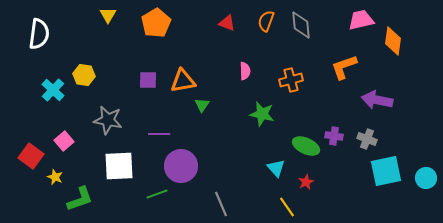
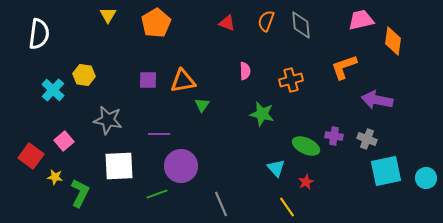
yellow star: rotated 14 degrees counterclockwise
green L-shape: moved 6 px up; rotated 44 degrees counterclockwise
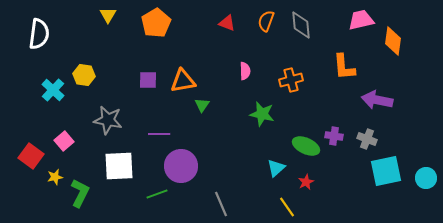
orange L-shape: rotated 76 degrees counterclockwise
cyan triangle: rotated 30 degrees clockwise
yellow star: rotated 21 degrees counterclockwise
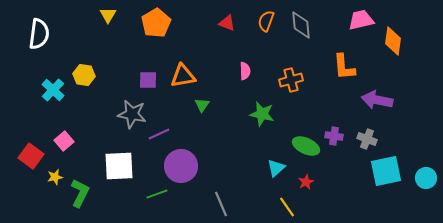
orange triangle: moved 5 px up
gray star: moved 24 px right, 6 px up
purple line: rotated 25 degrees counterclockwise
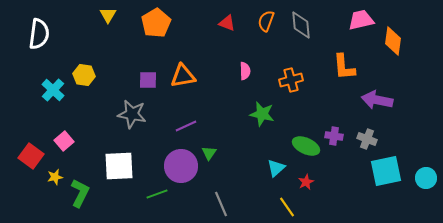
green triangle: moved 7 px right, 48 px down
purple line: moved 27 px right, 8 px up
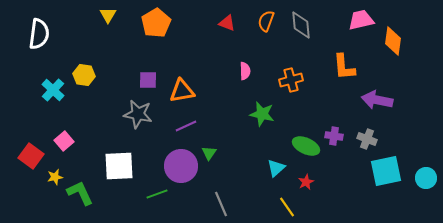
orange triangle: moved 1 px left, 15 px down
gray star: moved 6 px right
green L-shape: rotated 52 degrees counterclockwise
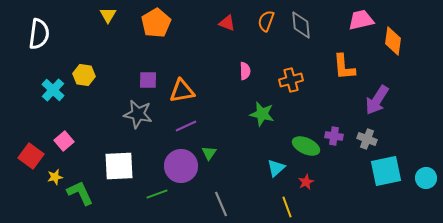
purple arrow: rotated 68 degrees counterclockwise
yellow line: rotated 15 degrees clockwise
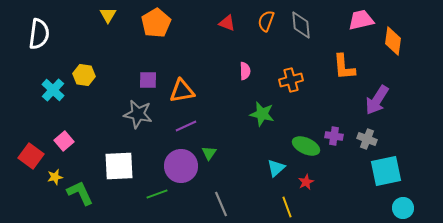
cyan circle: moved 23 px left, 30 px down
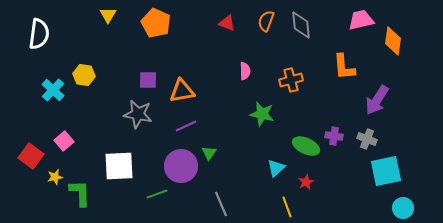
orange pentagon: rotated 16 degrees counterclockwise
green L-shape: rotated 24 degrees clockwise
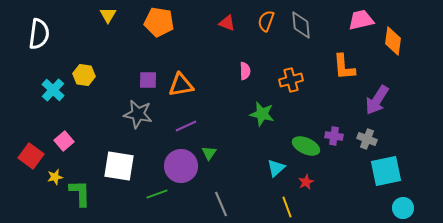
orange pentagon: moved 3 px right, 1 px up; rotated 16 degrees counterclockwise
orange triangle: moved 1 px left, 6 px up
white square: rotated 12 degrees clockwise
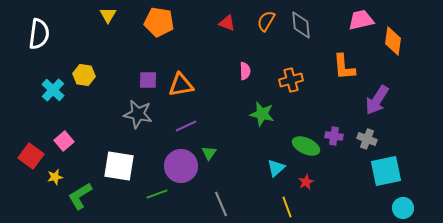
orange semicircle: rotated 10 degrees clockwise
green L-shape: moved 3 px down; rotated 120 degrees counterclockwise
